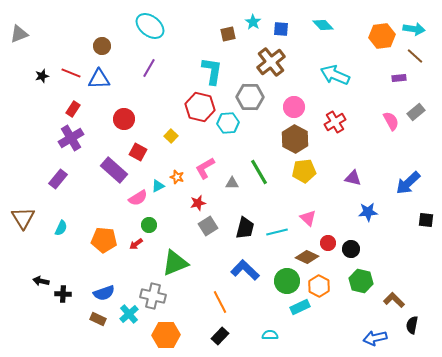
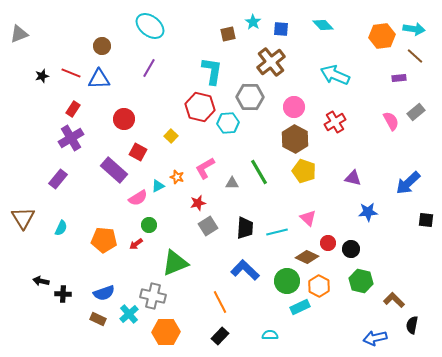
yellow pentagon at (304, 171): rotated 25 degrees clockwise
black trapezoid at (245, 228): rotated 10 degrees counterclockwise
orange hexagon at (166, 335): moved 3 px up
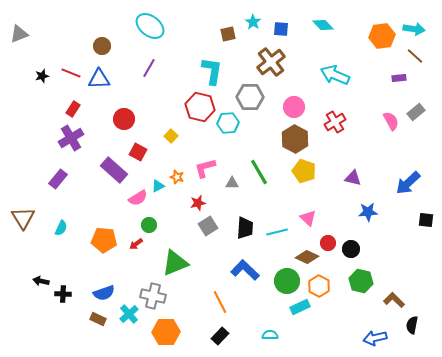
pink L-shape at (205, 168): rotated 15 degrees clockwise
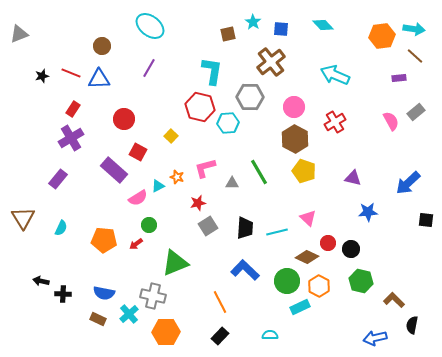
blue semicircle at (104, 293): rotated 30 degrees clockwise
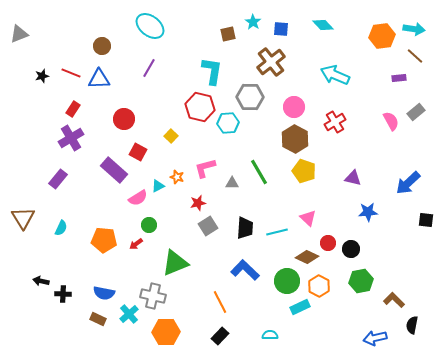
green hexagon at (361, 281): rotated 25 degrees counterclockwise
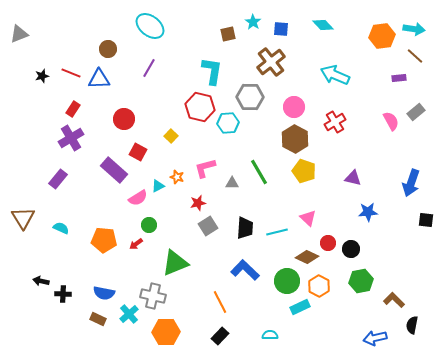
brown circle at (102, 46): moved 6 px right, 3 px down
blue arrow at (408, 183): moved 3 px right; rotated 28 degrees counterclockwise
cyan semicircle at (61, 228): rotated 91 degrees counterclockwise
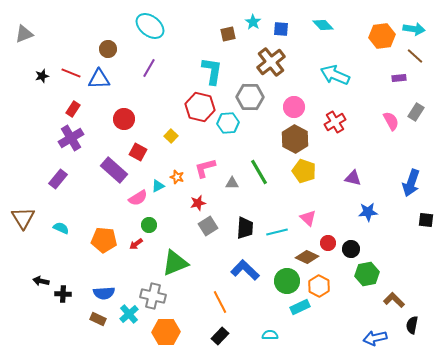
gray triangle at (19, 34): moved 5 px right
gray rectangle at (416, 112): rotated 18 degrees counterclockwise
green hexagon at (361, 281): moved 6 px right, 7 px up
blue semicircle at (104, 293): rotated 15 degrees counterclockwise
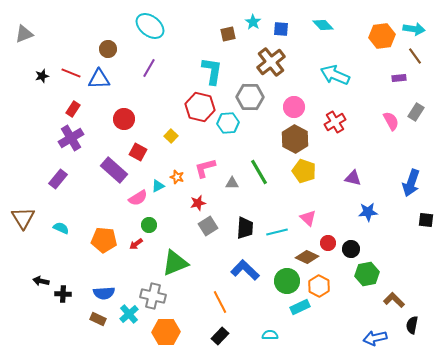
brown line at (415, 56): rotated 12 degrees clockwise
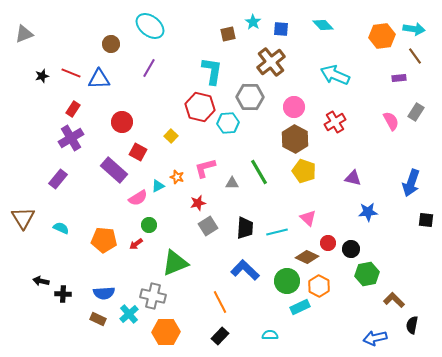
brown circle at (108, 49): moved 3 px right, 5 px up
red circle at (124, 119): moved 2 px left, 3 px down
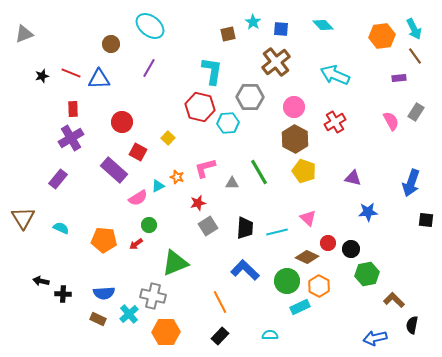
cyan arrow at (414, 29): rotated 55 degrees clockwise
brown cross at (271, 62): moved 5 px right
red rectangle at (73, 109): rotated 35 degrees counterclockwise
yellow square at (171, 136): moved 3 px left, 2 px down
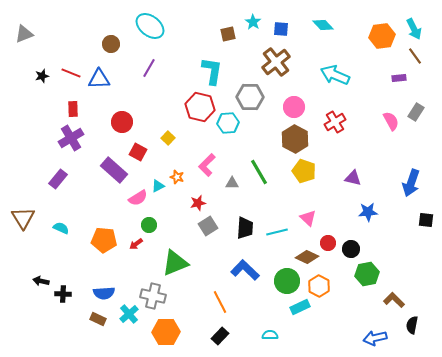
pink L-shape at (205, 168): moved 2 px right, 3 px up; rotated 30 degrees counterclockwise
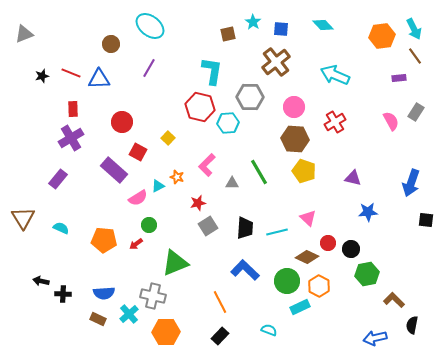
brown hexagon at (295, 139): rotated 24 degrees counterclockwise
cyan semicircle at (270, 335): moved 1 px left, 5 px up; rotated 21 degrees clockwise
